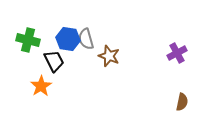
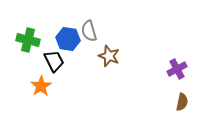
gray semicircle: moved 3 px right, 8 px up
purple cross: moved 16 px down
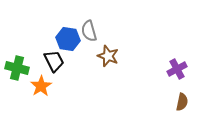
green cross: moved 11 px left, 28 px down
brown star: moved 1 px left
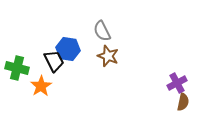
gray semicircle: moved 13 px right; rotated 10 degrees counterclockwise
blue hexagon: moved 10 px down
purple cross: moved 14 px down
brown semicircle: moved 1 px right
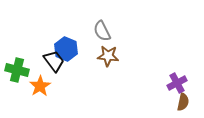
blue hexagon: moved 2 px left; rotated 15 degrees clockwise
brown star: rotated 15 degrees counterclockwise
black trapezoid: rotated 10 degrees counterclockwise
green cross: moved 2 px down
orange star: moved 1 px left
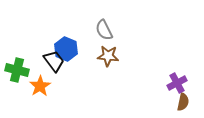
gray semicircle: moved 2 px right, 1 px up
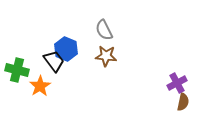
brown star: moved 2 px left
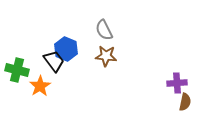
purple cross: rotated 24 degrees clockwise
brown semicircle: moved 2 px right
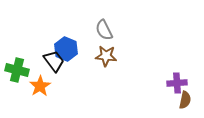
brown semicircle: moved 2 px up
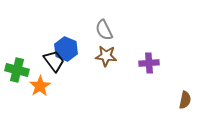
purple cross: moved 28 px left, 20 px up
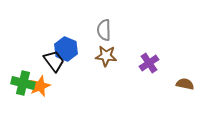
gray semicircle: rotated 25 degrees clockwise
purple cross: rotated 30 degrees counterclockwise
green cross: moved 6 px right, 13 px down
orange star: rotated 10 degrees clockwise
brown semicircle: moved 16 px up; rotated 90 degrees counterclockwise
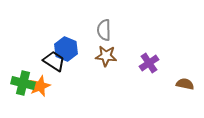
black trapezoid: rotated 20 degrees counterclockwise
